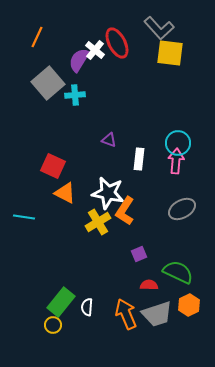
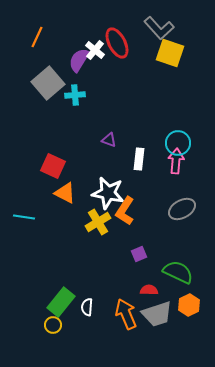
yellow square: rotated 12 degrees clockwise
red semicircle: moved 5 px down
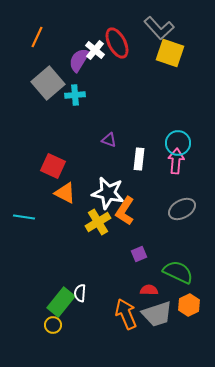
white semicircle: moved 7 px left, 14 px up
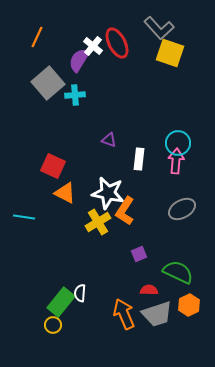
white cross: moved 2 px left, 4 px up
orange arrow: moved 2 px left
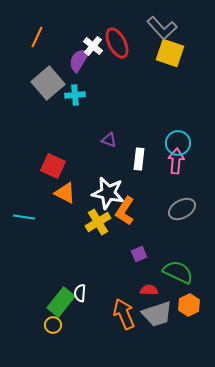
gray L-shape: moved 3 px right
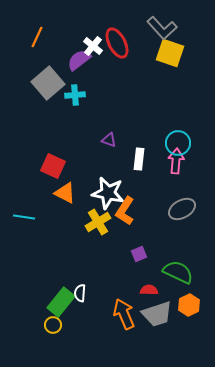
purple semicircle: rotated 20 degrees clockwise
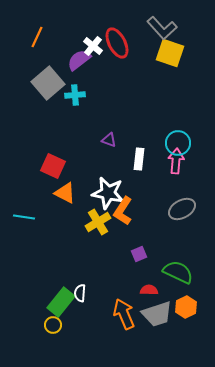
orange L-shape: moved 2 px left
orange hexagon: moved 3 px left, 2 px down
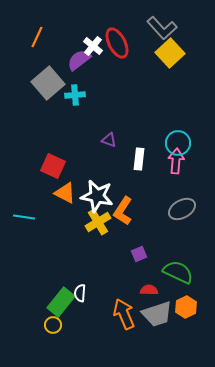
yellow square: rotated 28 degrees clockwise
white star: moved 11 px left, 3 px down
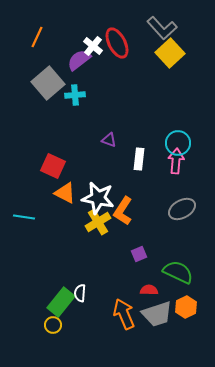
white star: moved 1 px right, 2 px down
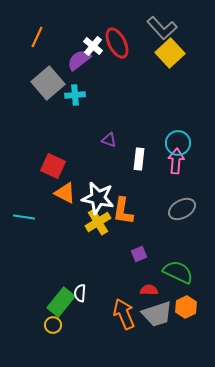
orange L-shape: rotated 24 degrees counterclockwise
